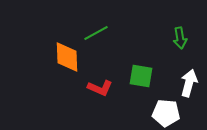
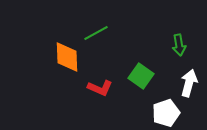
green arrow: moved 1 px left, 7 px down
green square: rotated 25 degrees clockwise
white pentagon: rotated 24 degrees counterclockwise
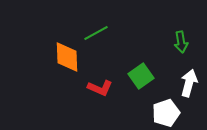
green arrow: moved 2 px right, 3 px up
green square: rotated 20 degrees clockwise
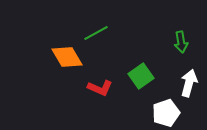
orange diamond: rotated 28 degrees counterclockwise
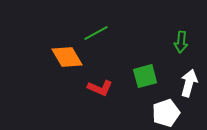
green arrow: rotated 15 degrees clockwise
green square: moved 4 px right; rotated 20 degrees clockwise
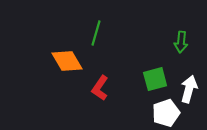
green line: rotated 45 degrees counterclockwise
orange diamond: moved 4 px down
green square: moved 10 px right, 3 px down
white arrow: moved 6 px down
red L-shape: rotated 100 degrees clockwise
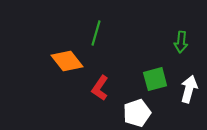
orange diamond: rotated 8 degrees counterclockwise
white pentagon: moved 29 px left
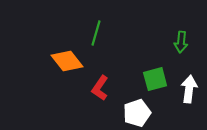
white arrow: rotated 8 degrees counterclockwise
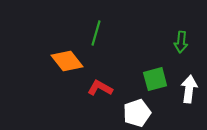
red L-shape: rotated 85 degrees clockwise
